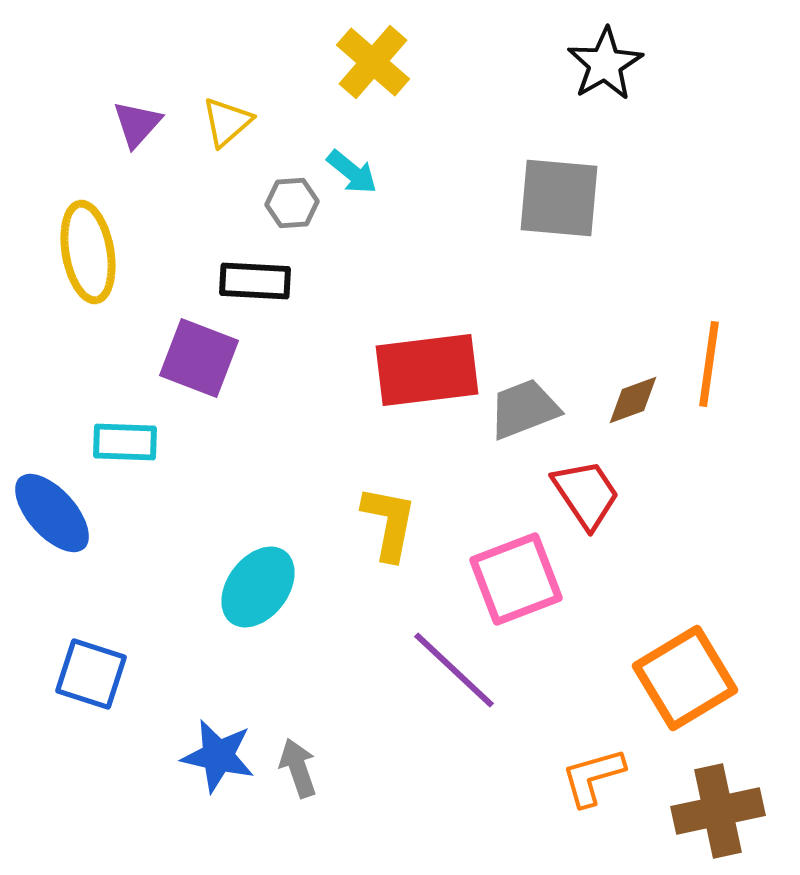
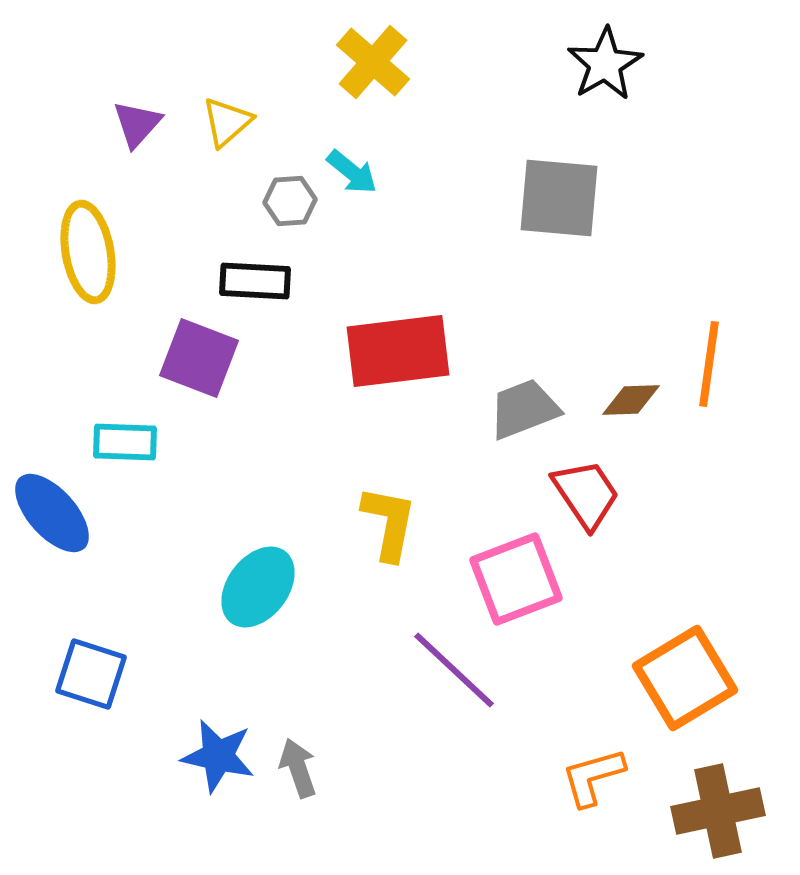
gray hexagon: moved 2 px left, 2 px up
red rectangle: moved 29 px left, 19 px up
brown diamond: moved 2 px left; rotated 18 degrees clockwise
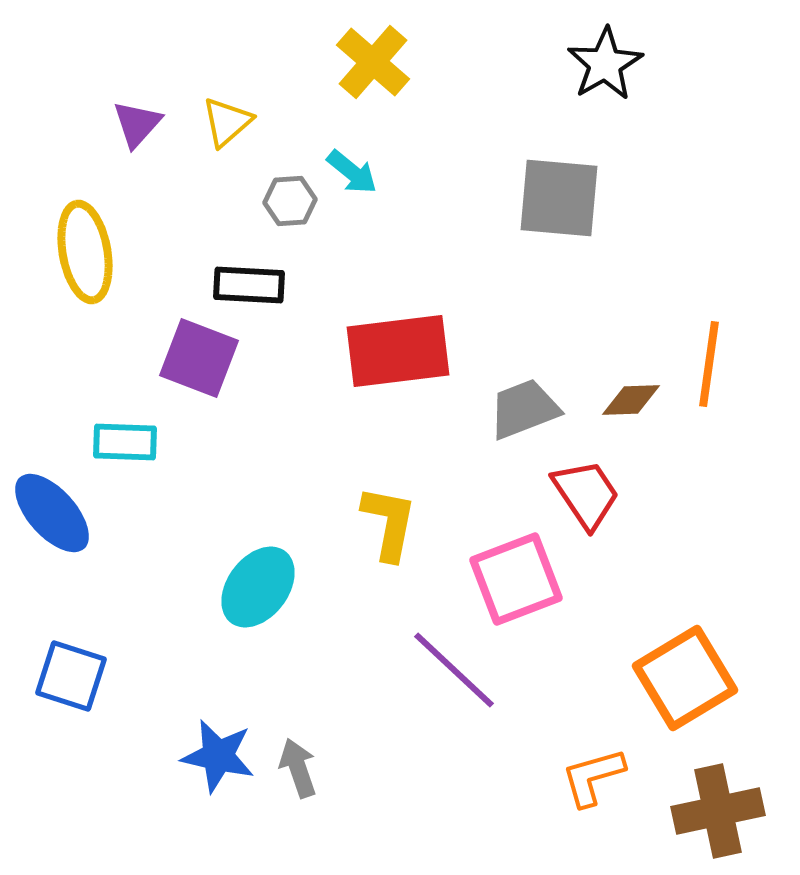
yellow ellipse: moved 3 px left
black rectangle: moved 6 px left, 4 px down
blue square: moved 20 px left, 2 px down
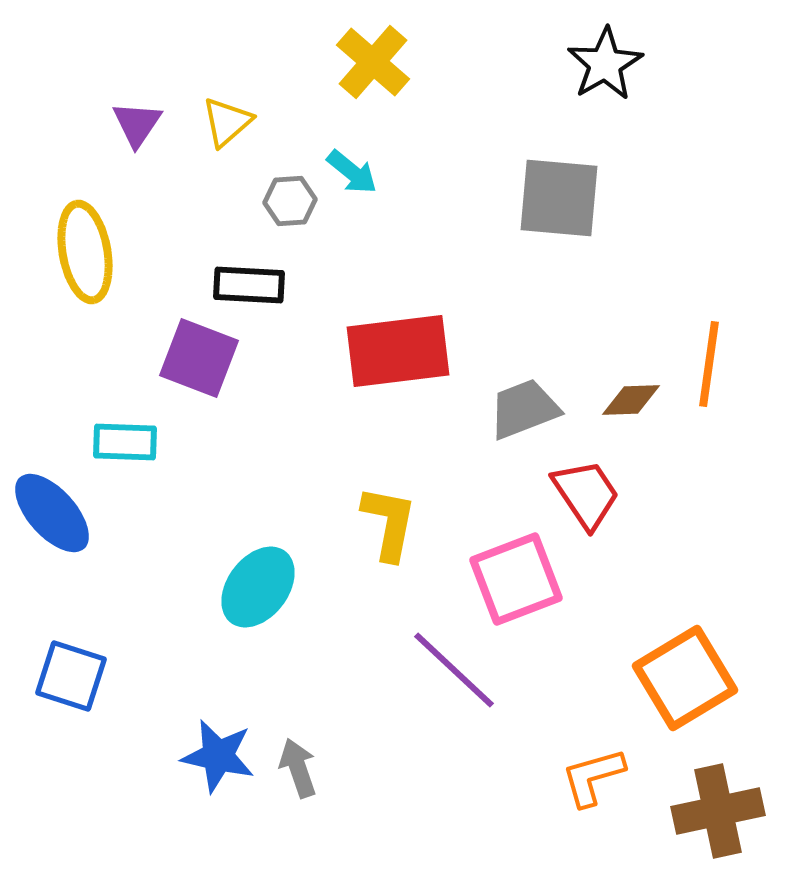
purple triangle: rotated 8 degrees counterclockwise
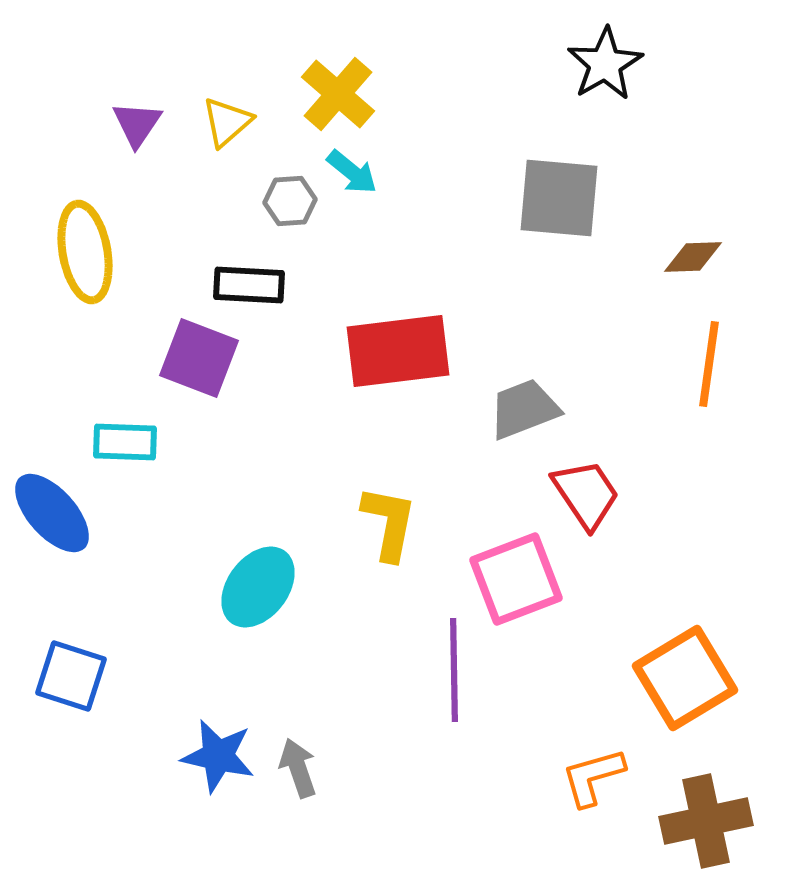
yellow cross: moved 35 px left, 32 px down
brown diamond: moved 62 px right, 143 px up
purple line: rotated 46 degrees clockwise
brown cross: moved 12 px left, 10 px down
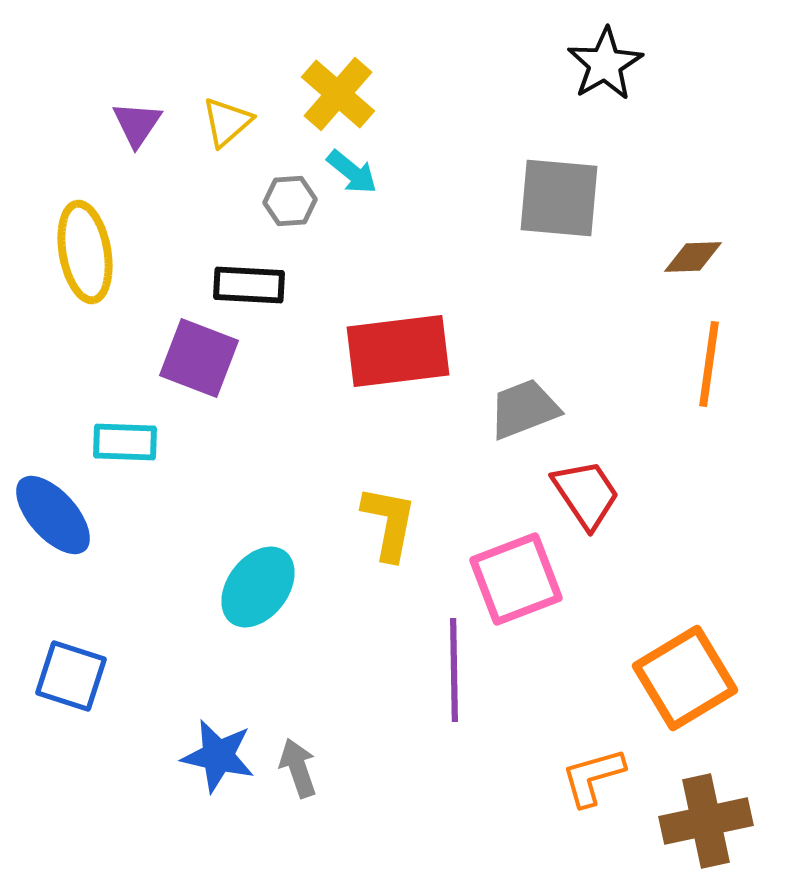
blue ellipse: moved 1 px right, 2 px down
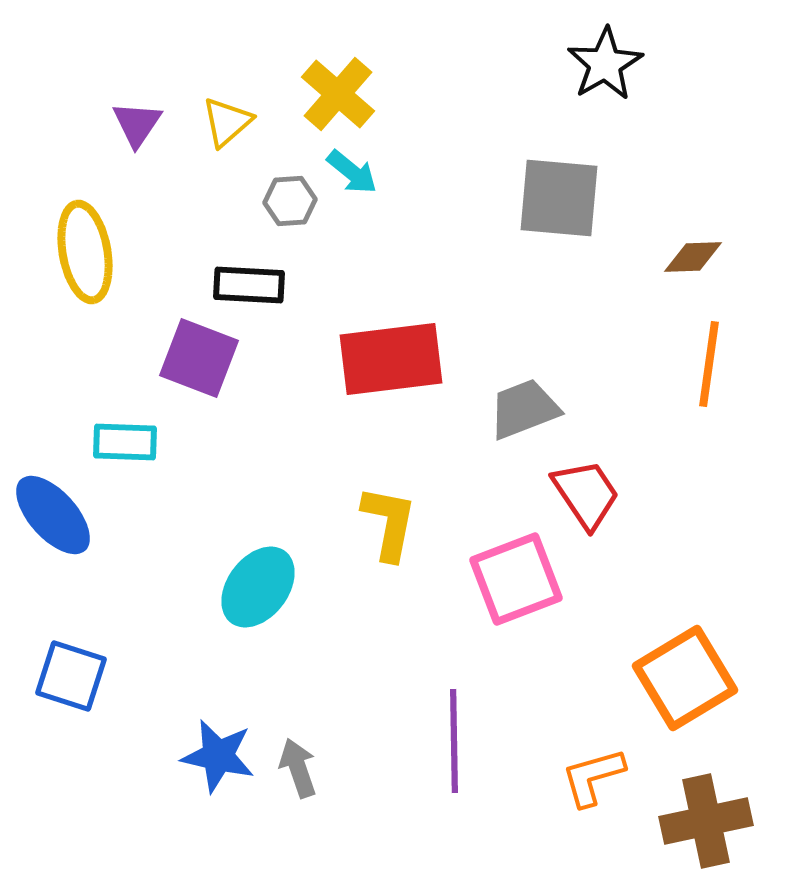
red rectangle: moved 7 px left, 8 px down
purple line: moved 71 px down
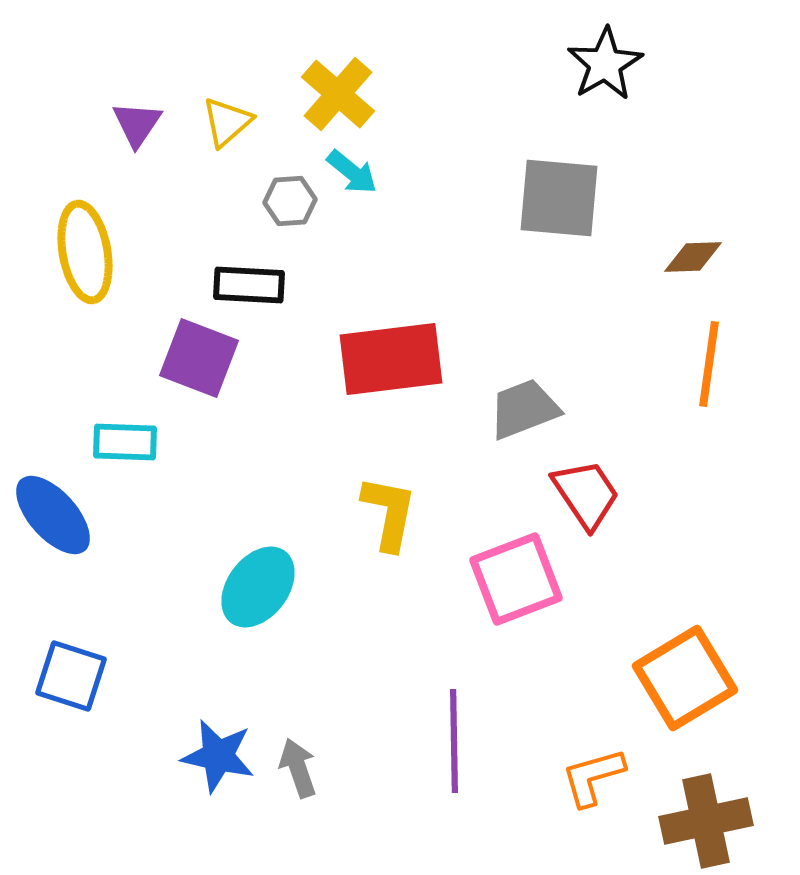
yellow L-shape: moved 10 px up
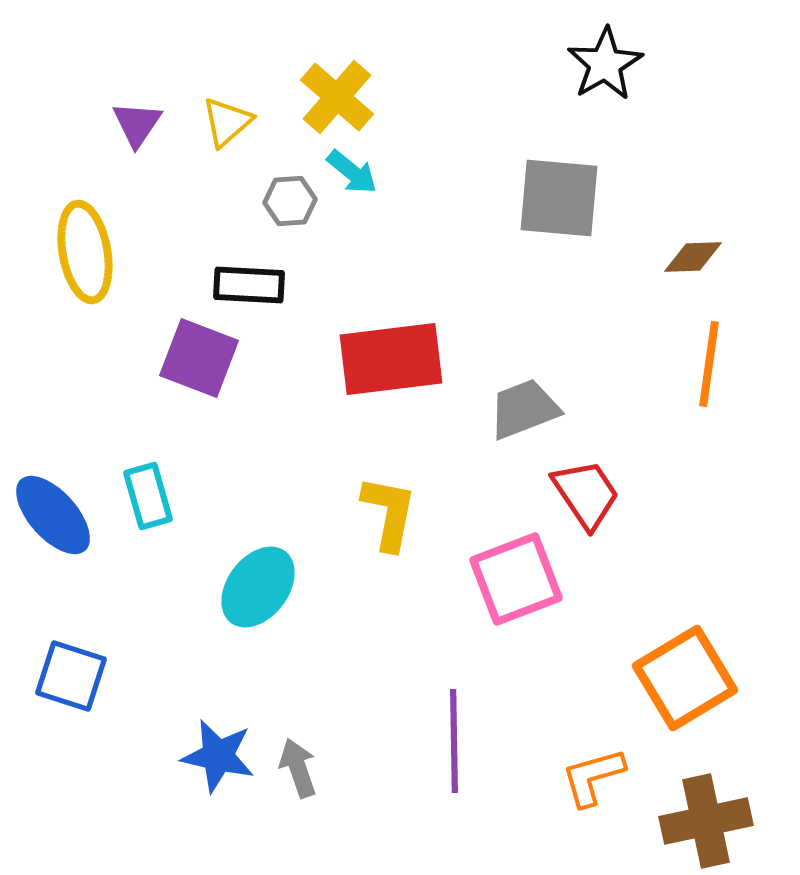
yellow cross: moved 1 px left, 3 px down
cyan rectangle: moved 23 px right, 54 px down; rotated 72 degrees clockwise
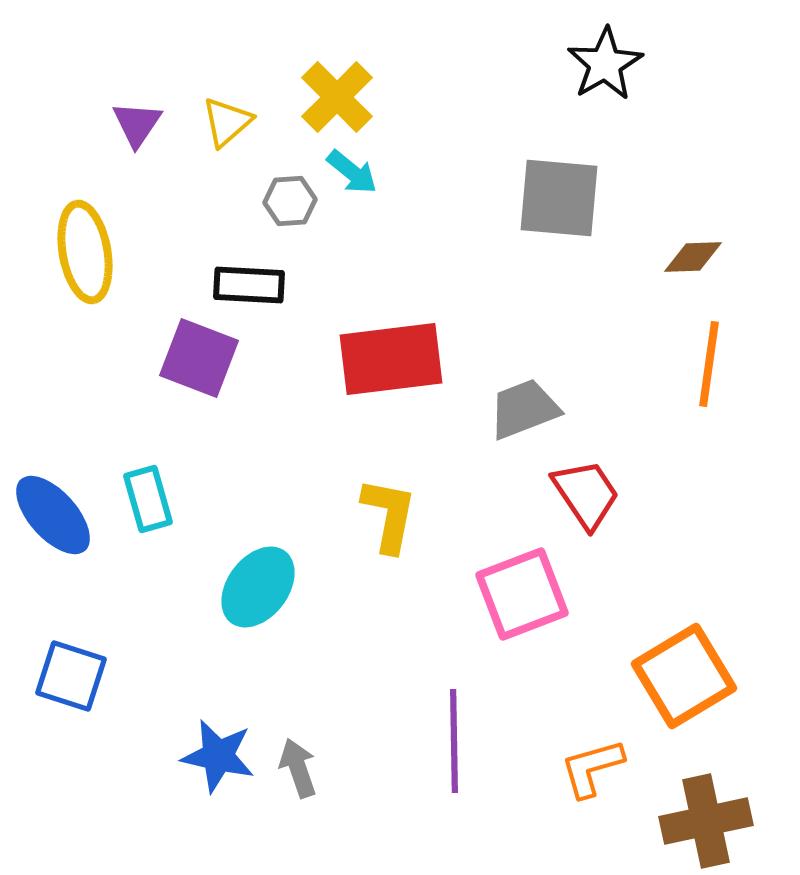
yellow cross: rotated 4 degrees clockwise
cyan rectangle: moved 3 px down
yellow L-shape: moved 2 px down
pink square: moved 6 px right, 15 px down
orange square: moved 1 px left, 2 px up
orange L-shape: moved 1 px left, 9 px up
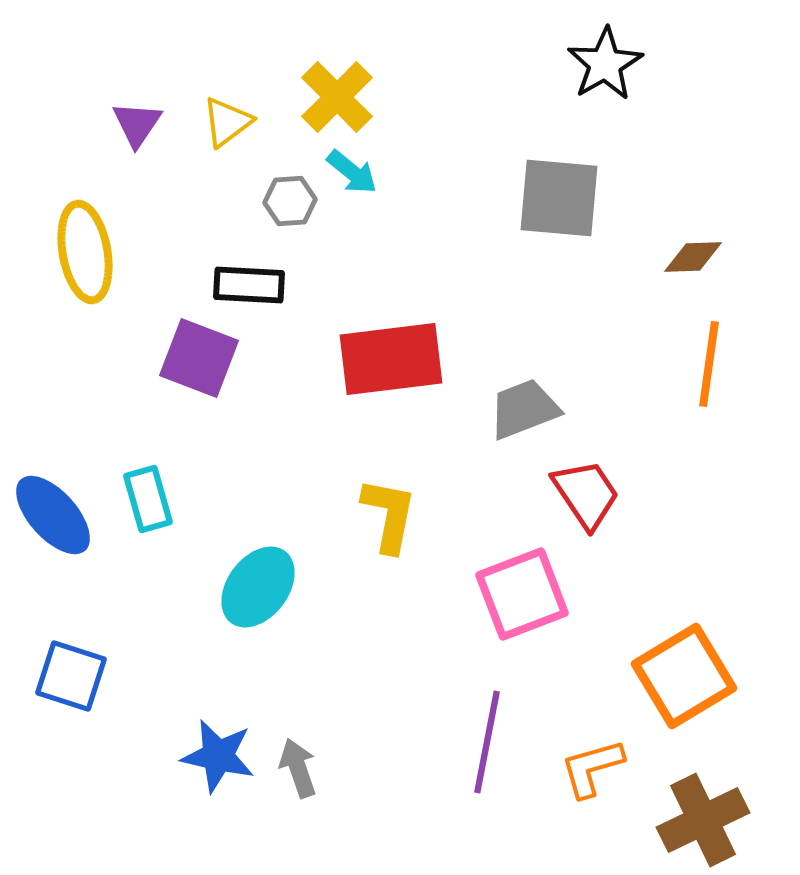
yellow triangle: rotated 4 degrees clockwise
purple line: moved 33 px right, 1 px down; rotated 12 degrees clockwise
brown cross: moved 3 px left, 1 px up; rotated 14 degrees counterclockwise
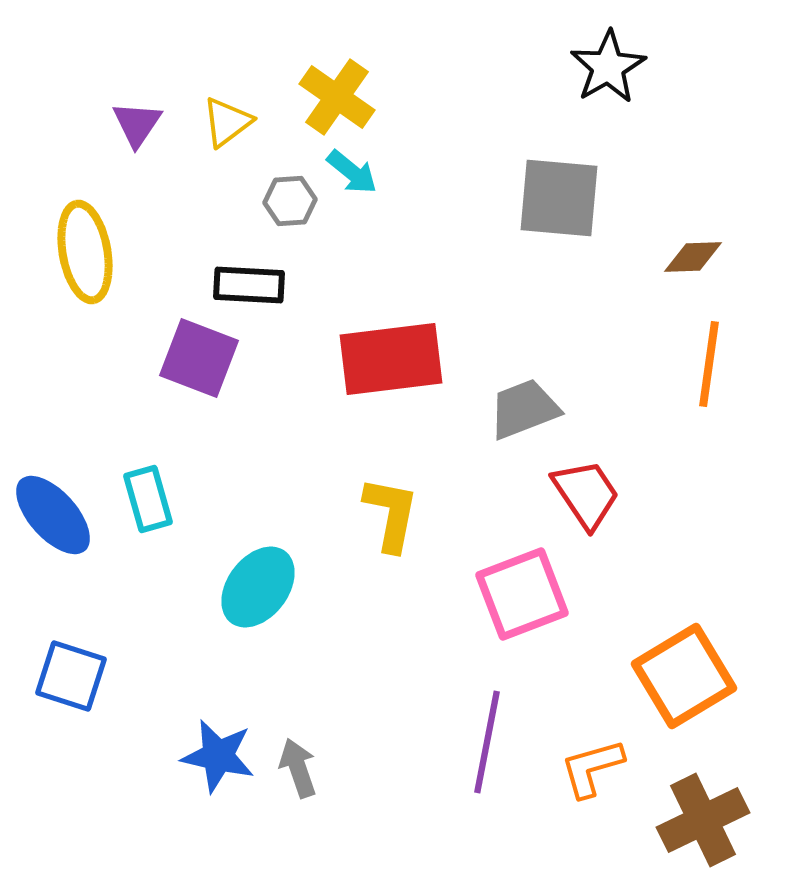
black star: moved 3 px right, 3 px down
yellow cross: rotated 10 degrees counterclockwise
yellow L-shape: moved 2 px right, 1 px up
